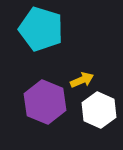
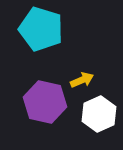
purple hexagon: rotated 9 degrees counterclockwise
white hexagon: moved 4 px down; rotated 12 degrees clockwise
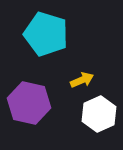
cyan pentagon: moved 5 px right, 5 px down
purple hexagon: moved 16 px left, 1 px down
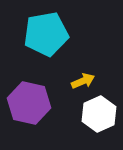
cyan pentagon: rotated 27 degrees counterclockwise
yellow arrow: moved 1 px right, 1 px down
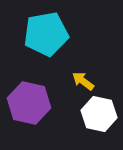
yellow arrow: rotated 120 degrees counterclockwise
white hexagon: rotated 24 degrees counterclockwise
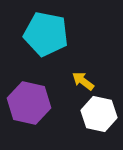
cyan pentagon: rotated 21 degrees clockwise
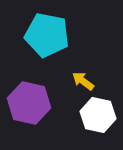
cyan pentagon: moved 1 px right, 1 px down
white hexagon: moved 1 px left, 1 px down
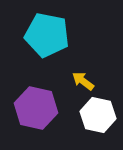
purple hexagon: moved 7 px right, 5 px down
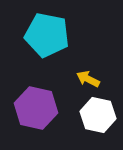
yellow arrow: moved 5 px right, 2 px up; rotated 10 degrees counterclockwise
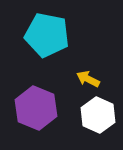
purple hexagon: rotated 9 degrees clockwise
white hexagon: rotated 12 degrees clockwise
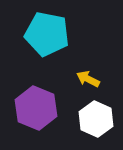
cyan pentagon: moved 1 px up
white hexagon: moved 2 px left, 4 px down
